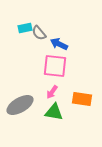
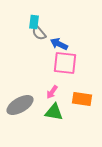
cyan rectangle: moved 9 px right, 6 px up; rotated 72 degrees counterclockwise
pink square: moved 10 px right, 3 px up
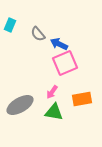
cyan rectangle: moved 24 px left, 3 px down; rotated 16 degrees clockwise
gray semicircle: moved 1 px left, 1 px down
pink square: rotated 30 degrees counterclockwise
orange rectangle: rotated 18 degrees counterclockwise
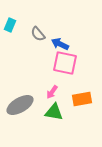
blue arrow: moved 1 px right
pink square: rotated 35 degrees clockwise
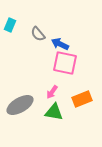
orange rectangle: rotated 12 degrees counterclockwise
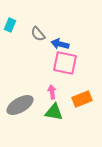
blue arrow: rotated 12 degrees counterclockwise
pink arrow: rotated 136 degrees clockwise
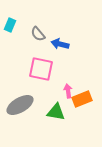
pink square: moved 24 px left, 6 px down
pink arrow: moved 16 px right, 1 px up
green triangle: moved 2 px right
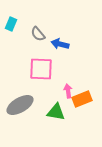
cyan rectangle: moved 1 px right, 1 px up
pink square: rotated 10 degrees counterclockwise
